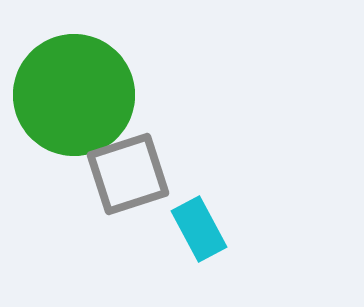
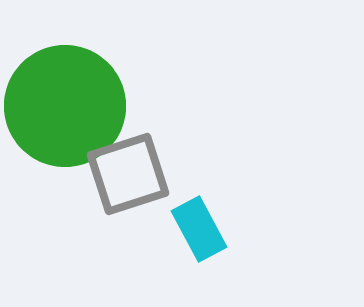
green circle: moved 9 px left, 11 px down
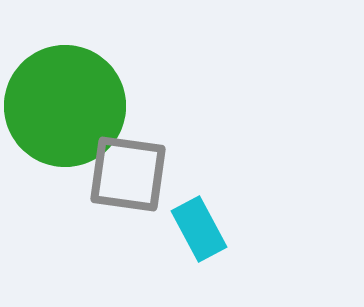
gray square: rotated 26 degrees clockwise
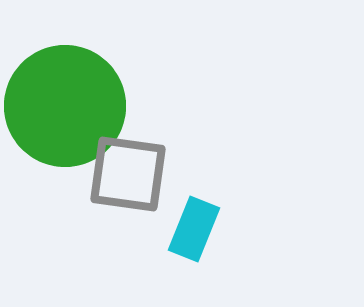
cyan rectangle: moved 5 px left; rotated 50 degrees clockwise
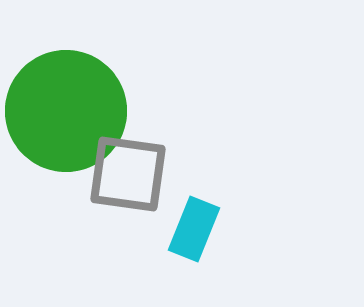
green circle: moved 1 px right, 5 px down
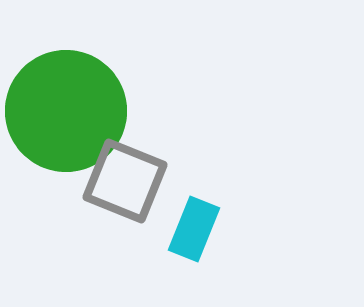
gray square: moved 3 px left, 7 px down; rotated 14 degrees clockwise
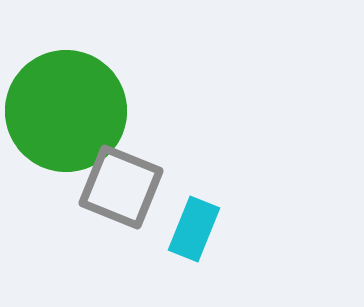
gray square: moved 4 px left, 6 px down
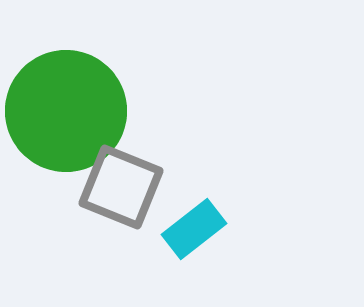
cyan rectangle: rotated 30 degrees clockwise
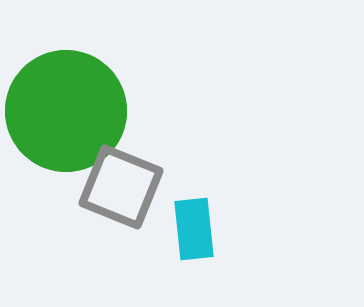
cyan rectangle: rotated 58 degrees counterclockwise
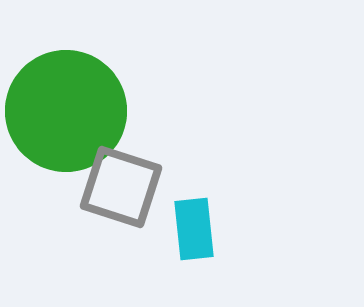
gray square: rotated 4 degrees counterclockwise
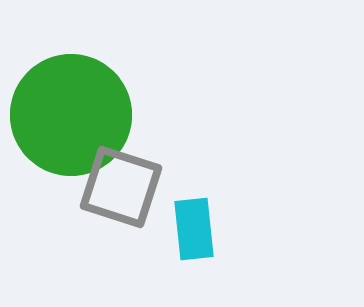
green circle: moved 5 px right, 4 px down
